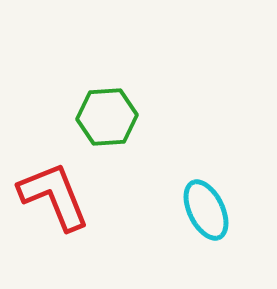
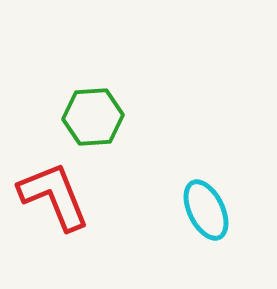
green hexagon: moved 14 px left
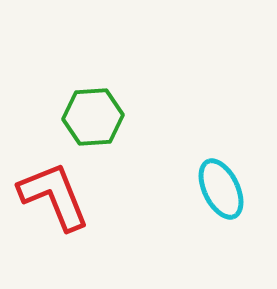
cyan ellipse: moved 15 px right, 21 px up
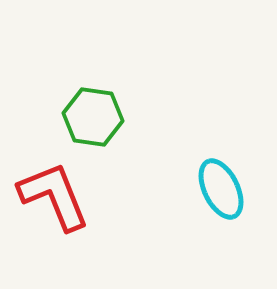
green hexagon: rotated 12 degrees clockwise
